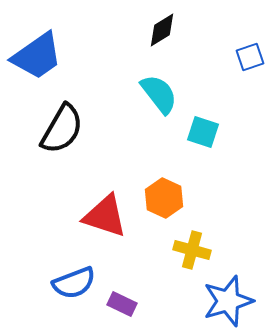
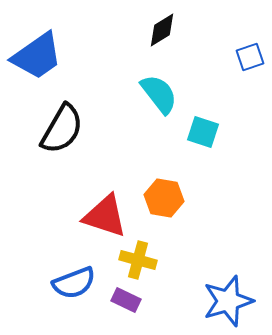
orange hexagon: rotated 15 degrees counterclockwise
yellow cross: moved 54 px left, 10 px down
purple rectangle: moved 4 px right, 4 px up
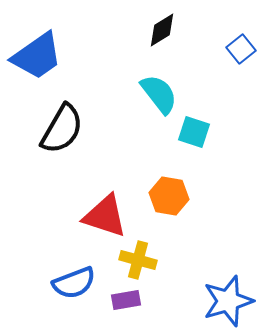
blue square: moved 9 px left, 8 px up; rotated 20 degrees counterclockwise
cyan square: moved 9 px left
orange hexagon: moved 5 px right, 2 px up
purple rectangle: rotated 36 degrees counterclockwise
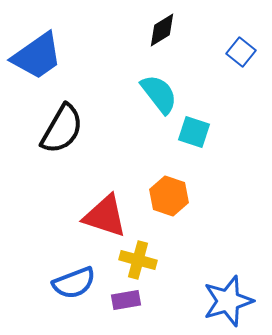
blue square: moved 3 px down; rotated 12 degrees counterclockwise
orange hexagon: rotated 9 degrees clockwise
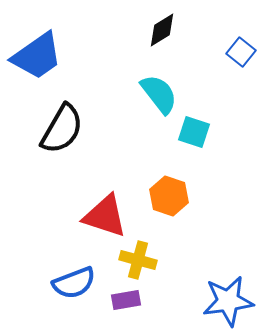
blue star: rotated 9 degrees clockwise
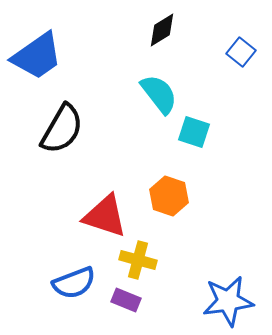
purple rectangle: rotated 32 degrees clockwise
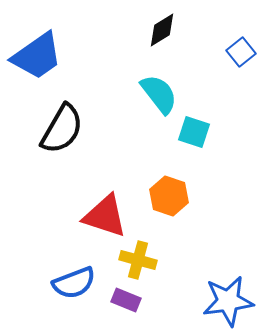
blue square: rotated 12 degrees clockwise
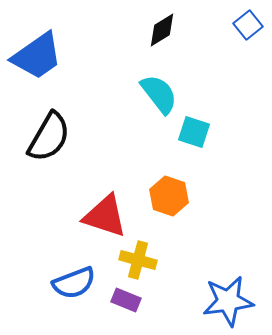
blue square: moved 7 px right, 27 px up
black semicircle: moved 13 px left, 8 px down
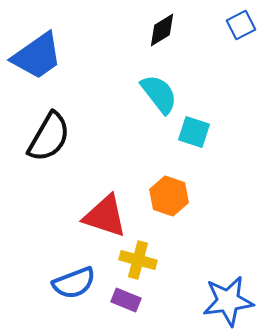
blue square: moved 7 px left; rotated 12 degrees clockwise
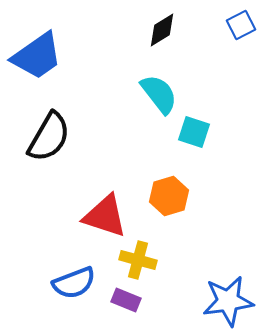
orange hexagon: rotated 24 degrees clockwise
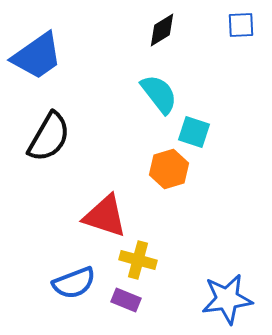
blue square: rotated 24 degrees clockwise
orange hexagon: moved 27 px up
blue star: moved 1 px left, 2 px up
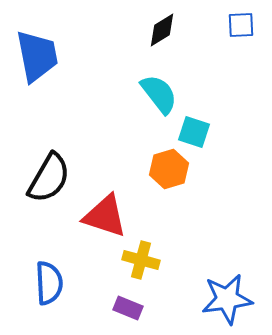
blue trapezoid: rotated 66 degrees counterclockwise
black semicircle: moved 41 px down
yellow cross: moved 3 px right
blue semicircle: moved 25 px left; rotated 72 degrees counterclockwise
purple rectangle: moved 2 px right, 8 px down
